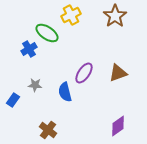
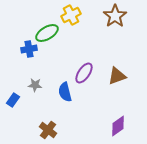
green ellipse: rotated 65 degrees counterclockwise
blue cross: rotated 21 degrees clockwise
brown triangle: moved 1 px left, 3 px down
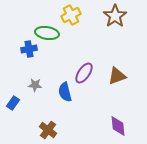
green ellipse: rotated 40 degrees clockwise
blue rectangle: moved 3 px down
purple diamond: rotated 60 degrees counterclockwise
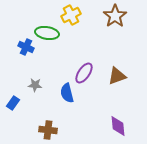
blue cross: moved 3 px left, 2 px up; rotated 35 degrees clockwise
blue semicircle: moved 2 px right, 1 px down
brown cross: rotated 30 degrees counterclockwise
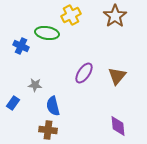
blue cross: moved 5 px left, 1 px up
brown triangle: rotated 30 degrees counterclockwise
blue semicircle: moved 14 px left, 13 px down
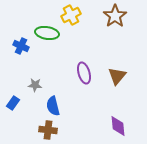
purple ellipse: rotated 50 degrees counterclockwise
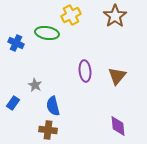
blue cross: moved 5 px left, 3 px up
purple ellipse: moved 1 px right, 2 px up; rotated 10 degrees clockwise
gray star: rotated 24 degrees clockwise
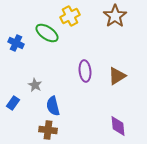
yellow cross: moved 1 px left, 1 px down
green ellipse: rotated 25 degrees clockwise
brown triangle: rotated 18 degrees clockwise
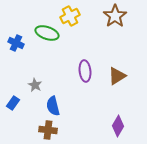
green ellipse: rotated 15 degrees counterclockwise
purple diamond: rotated 35 degrees clockwise
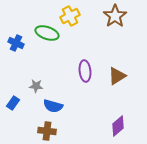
gray star: moved 1 px right, 1 px down; rotated 24 degrees counterclockwise
blue semicircle: rotated 60 degrees counterclockwise
purple diamond: rotated 20 degrees clockwise
brown cross: moved 1 px left, 1 px down
